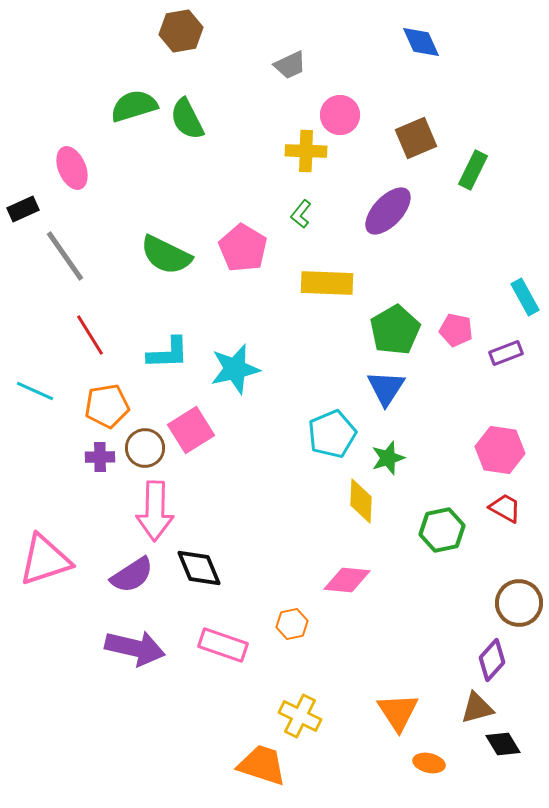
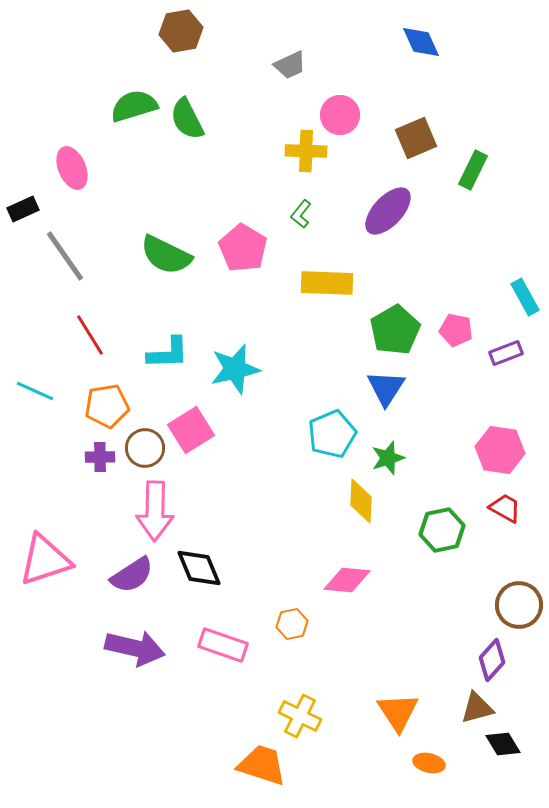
brown circle at (519, 603): moved 2 px down
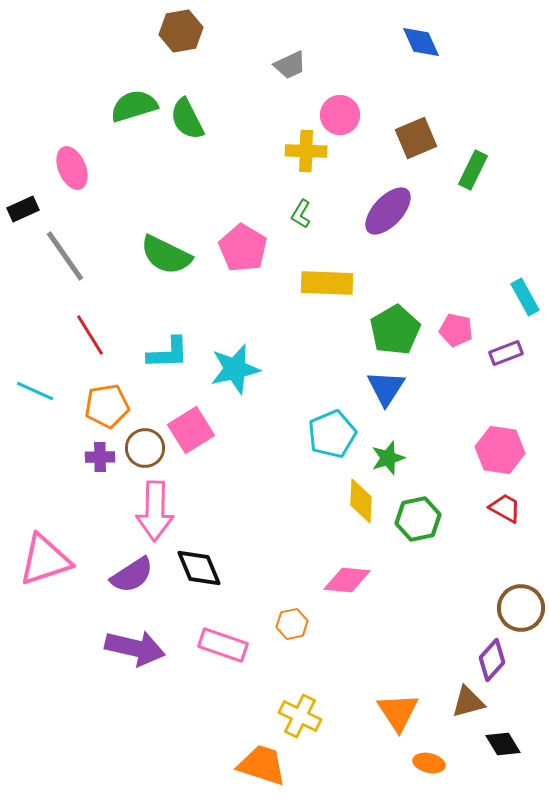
green L-shape at (301, 214): rotated 8 degrees counterclockwise
green hexagon at (442, 530): moved 24 px left, 11 px up
brown circle at (519, 605): moved 2 px right, 3 px down
brown triangle at (477, 708): moved 9 px left, 6 px up
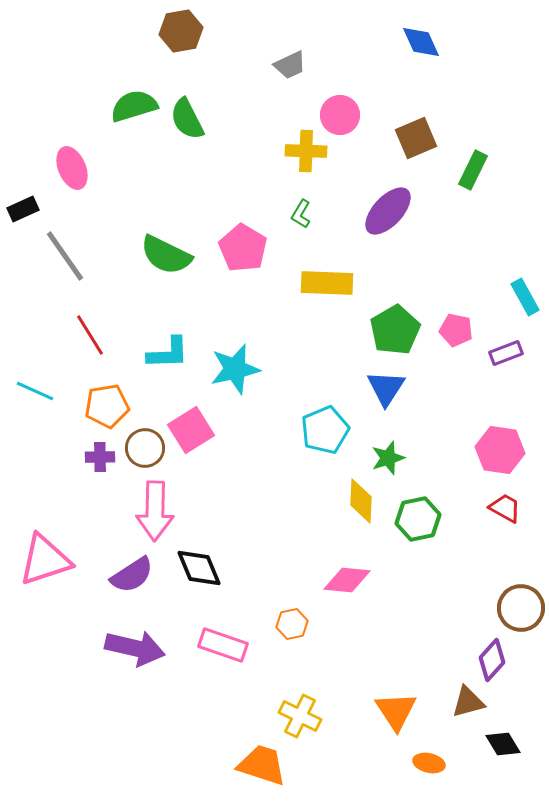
cyan pentagon at (332, 434): moved 7 px left, 4 px up
orange triangle at (398, 712): moved 2 px left, 1 px up
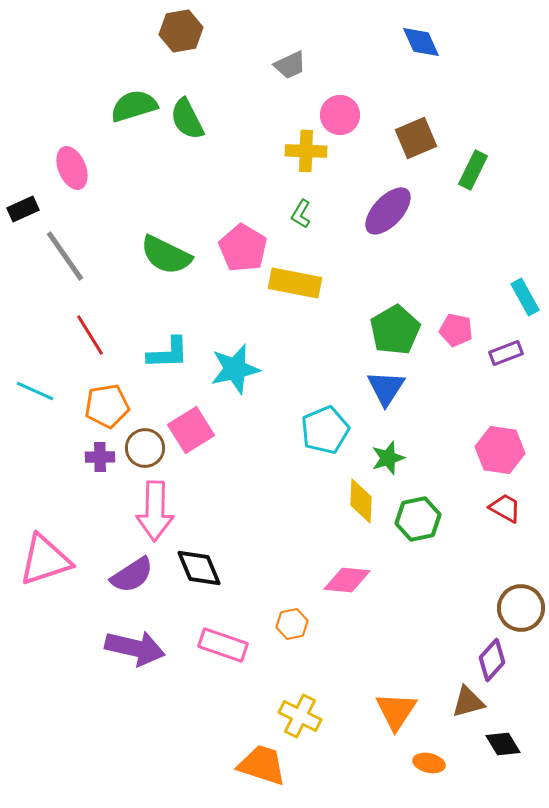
yellow rectangle at (327, 283): moved 32 px left; rotated 9 degrees clockwise
orange triangle at (396, 711): rotated 6 degrees clockwise
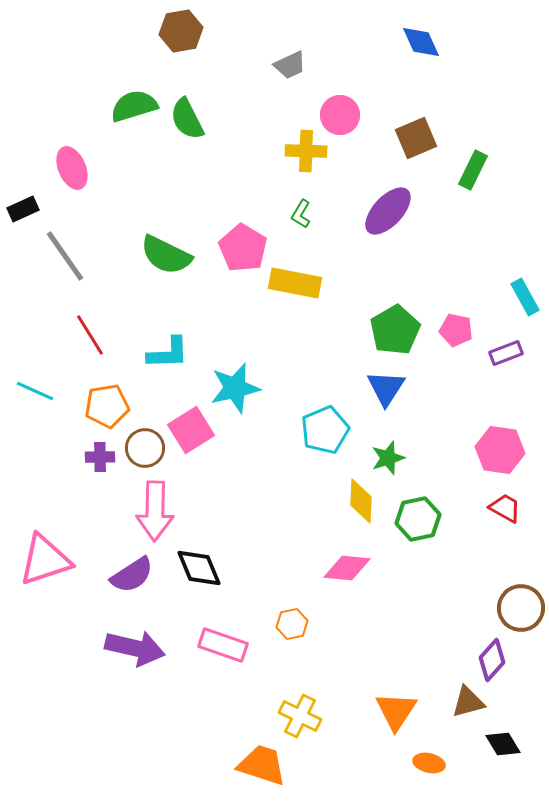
cyan star at (235, 369): moved 19 px down
pink diamond at (347, 580): moved 12 px up
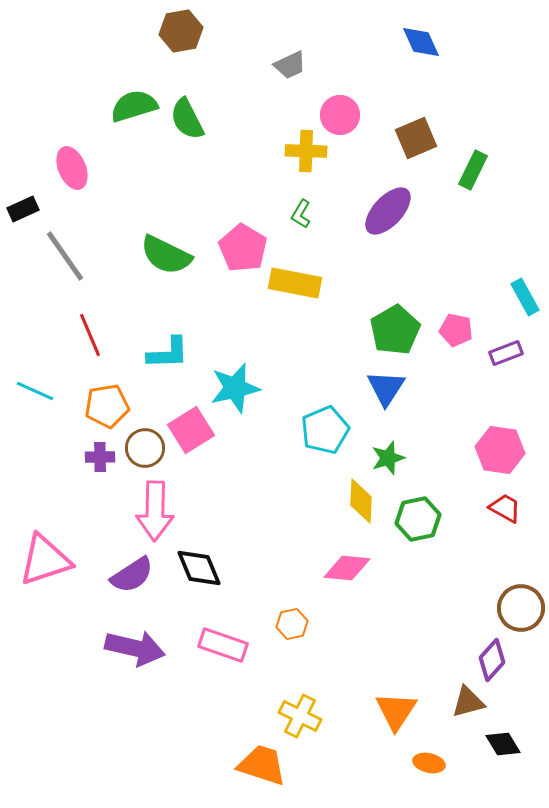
red line at (90, 335): rotated 9 degrees clockwise
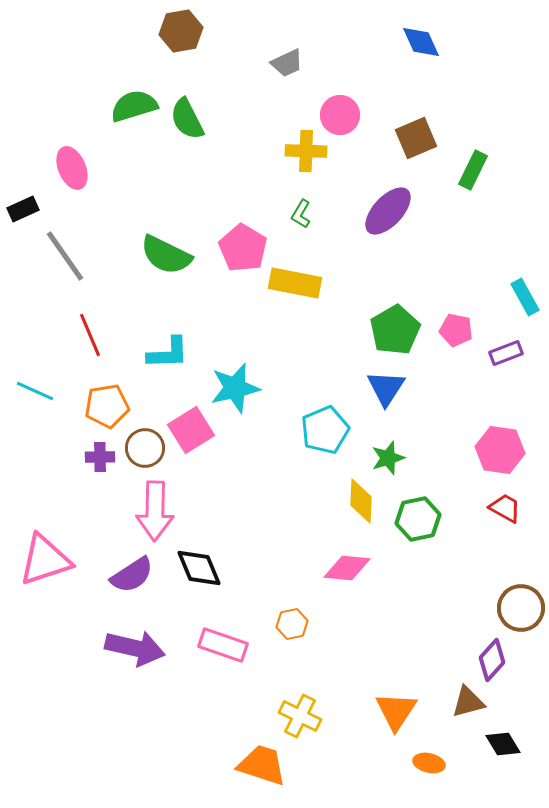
gray trapezoid at (290, 65): moved 3 px left, 2 px up
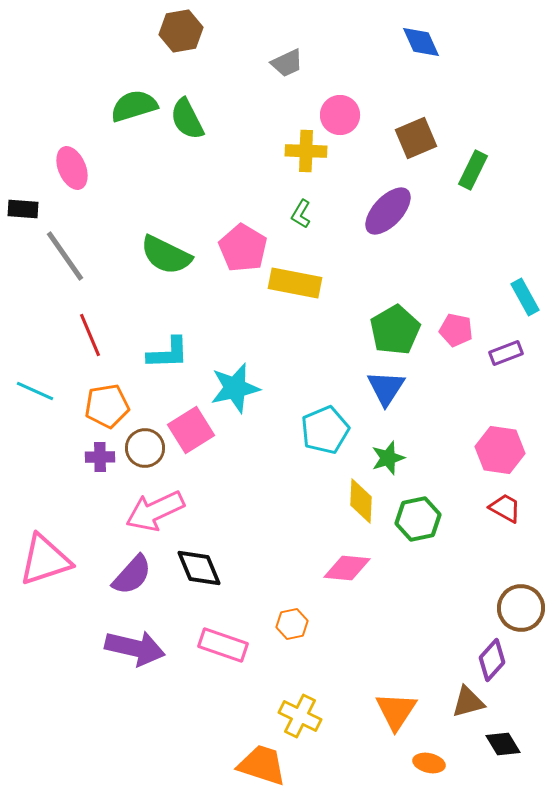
black rectangle at (23, 209): rotated 28 degrees clockwise
pink arrow at (155, 511): rotated 64 degrees clockwise
purple semicircle at (132, 575): rotated 15 degrees counterclockwise
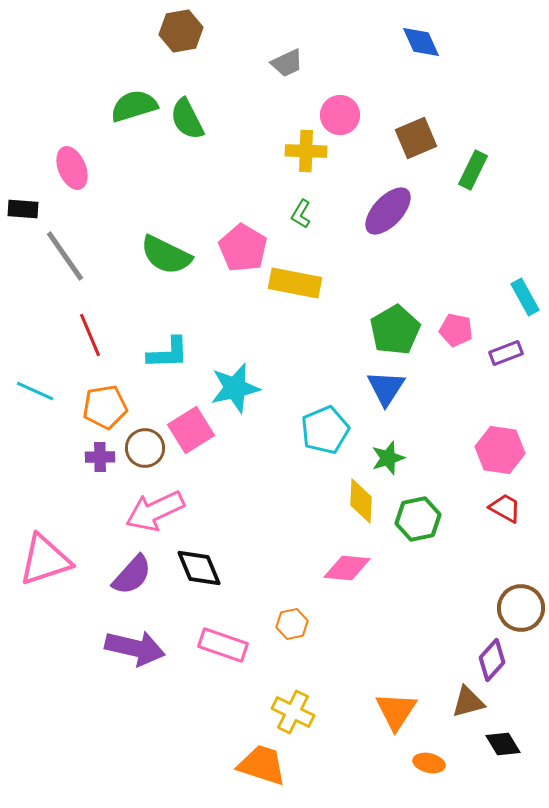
orange pentagon at (107, 406): moved 2 px left, 1 px down
yellow cross at (300, 716): moved 7 px left, 4 px up
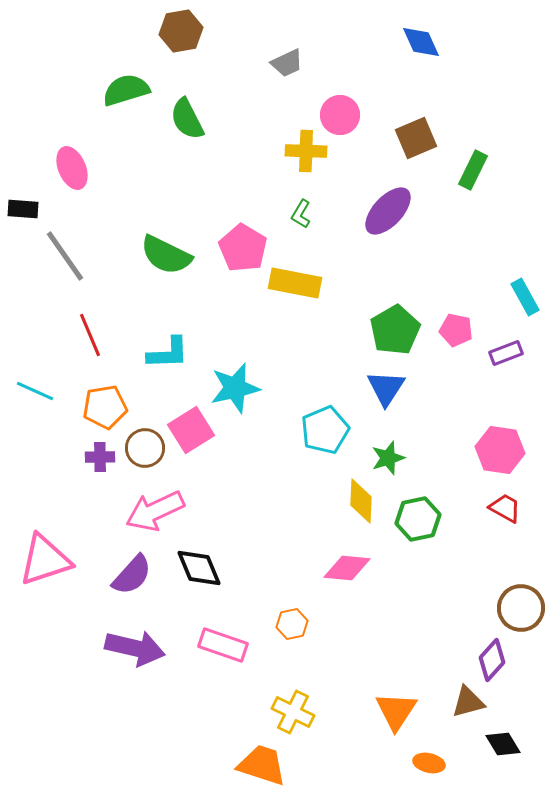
green semicircle at (134, 106): moved 8 px left, 16 px up
